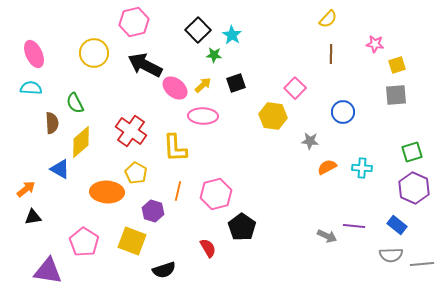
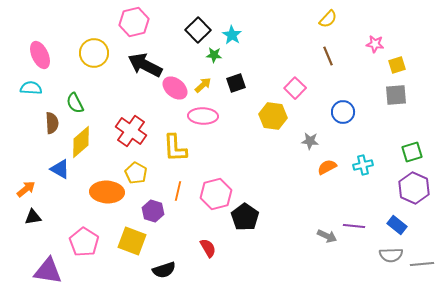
pink ellipse at (34, 54): moved 6 px right, 1 px down
brown line at (331, 54): moved 3 px left, 2 px down; rotated 24 degrees counterclockwise
cyan cross at (362, 168): moved 1 px right, 3 px up; rotated 18 degrees counterclockwise
black pentagon at (242, 227): moved 3 px right, 10 px up
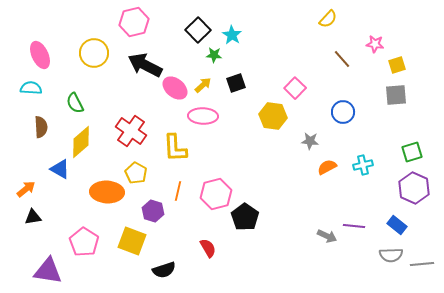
brown line at (328, 56): moved 14 px right, 3 px down; rotated 18 degrees counterclockwise
brown semicircle at (52, 123): moved 11 px left, 4 px down
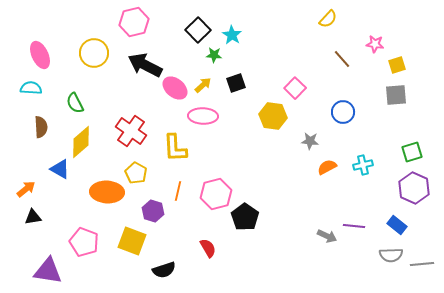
pink pentagon at (84, 242): rotated 12 degrees counterclockwise
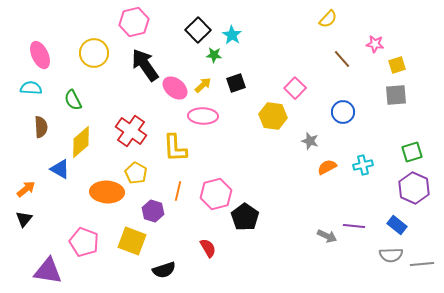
black arrow at (145, 65): rotated 28 degrees clockwise
green semicircle at (75, 103): moved 2 px left, 3 px up
gray star at (310, 141): rotated 12 degrees clockwise
black triangle at (33, 217): moved 9 px left, 2 px down; rotated 42 degrees counterclockwise
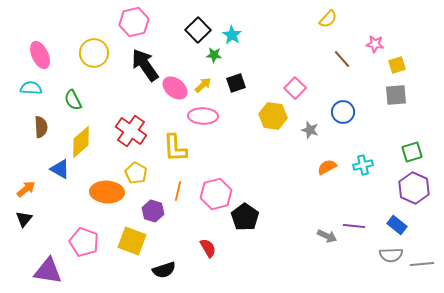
gray star at (310, 141): moved 11 px up
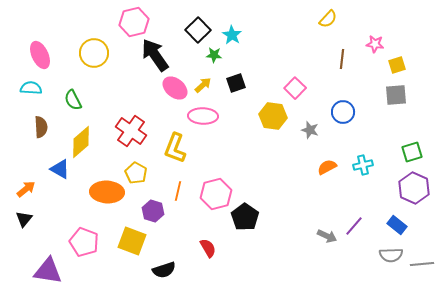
brown line at (342, 59): rotated 48 degrees clockwise
black arrow at (145, 65): moved 10 px right, 10 px up
yellow L-shape at (175, 148): rotated 24 degrees clockwise
purple line at (354, 226): rotated 55 degrees counterclockwise
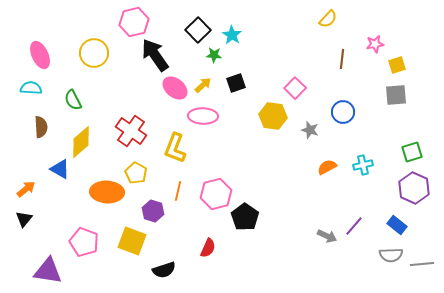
pink star at (375, 44): rotated 18 degrees counterclockwise
red semicircle at (208, 248): rotated 54 degrees clockwise
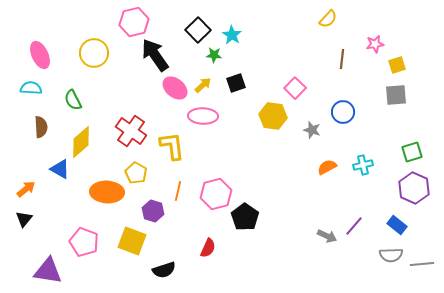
gray star at (310, 130): moved 2 px right
yellow L-shape at (175, 148): moved 3 px left, 2 px up; rotated 152 degrees clockwise
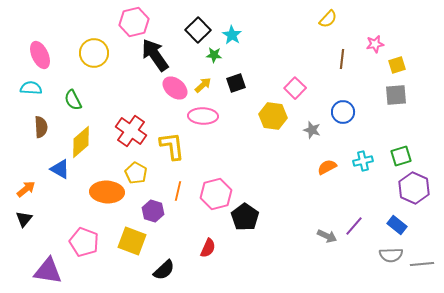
green square at (412, 152): moved 11 px left, 4 px down
cyan cross at (363, 165): moved 4 px up
black semicircle at (164, 270): rotated 25 degrees counterclockwise
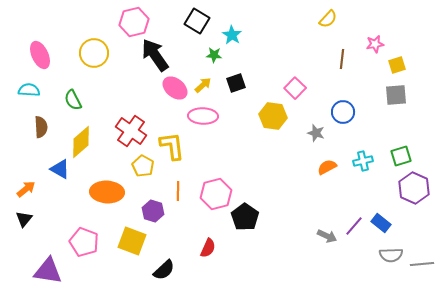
black square at (198, 30): moved 1 px left, 9 px up; rotated 15 degrees counterclockwise
cyan semicircle at (31, 88): moved 2 px left, 2 px down
gray star at (312, 130): moved 4 px right, 3 px down
yellow pentagon at (136, 173): moved 7 px right, 7 px up
orange line at (178, 191): rotated 12 degrees counterclockwise
blue rectangle at (397, 225): moved 16 px left, 2 px up
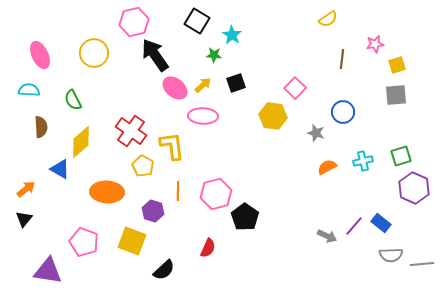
yellow semicircle at (328, 19): rotated 12 degrees clockwise
